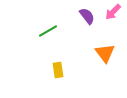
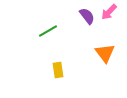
pink arrow: moved 4 px left
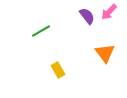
green line: moved 7 px left
yellow rectangle: rotated 21 degrees counterclockwise
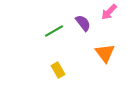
purple semicircle: moved 4 px left, 7 px down
green line: moved 13 px right
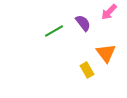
orange triangle: moved 1 px right
yellow rectangle: moved 29 px right
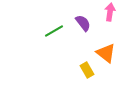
pink arrow: moved 1 px right; rotated 144 degrees clockwise
orange triangle: rotated 15 degrees counterclockwise
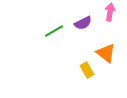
purple semicircle: rotated 102 degrees clockwise
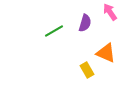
pink arrow: rotated 42 degrees counterclockwise
purple semicircle: moved 2 px right; rotated 48 degrees counterclockwise
orange triangle: rotated 15 degrees counterclockwise
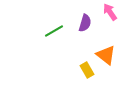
orange triangle: moved 2 px down; rotated 15 degrees clockwise
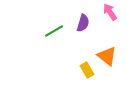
purple semicircle: moved 2 px left
orange triangle: moved 1 px right, 1 px down
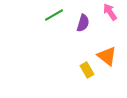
green line: moved 16 px up
